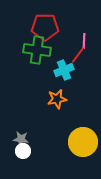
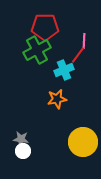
green cross: rotated 36 degrees counterclockwise
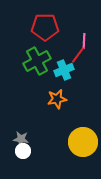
green cross: moved 11 px down
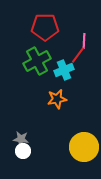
yellow circle: moved 1 px right, 5 px down
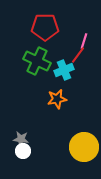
pink line: rotated 14 degrees clockwise
green cross: rotated 36 degrees counterclockwise
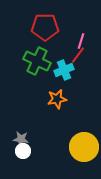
pink line: moved 3 px left
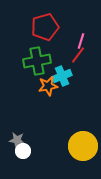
red pentagon: rotated 16 degrees counterclockwise
green cross: rotated 36 degrees counterclockwise
cyan cross: moved 2 px left, 6 px down
orange star: moved 9 px left, 13 px up
gray star: moved 4 px left, 1 px down
yellow circle: moved 1 px left, 1 px up
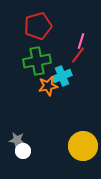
red pentagon: moved 7 px left, 1 px up
